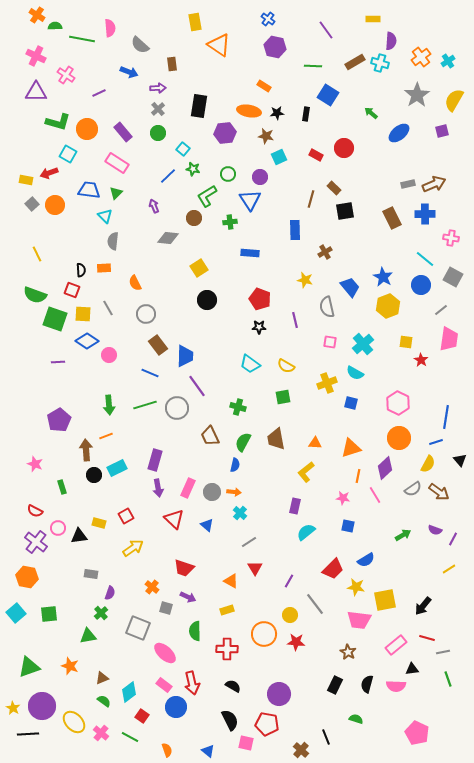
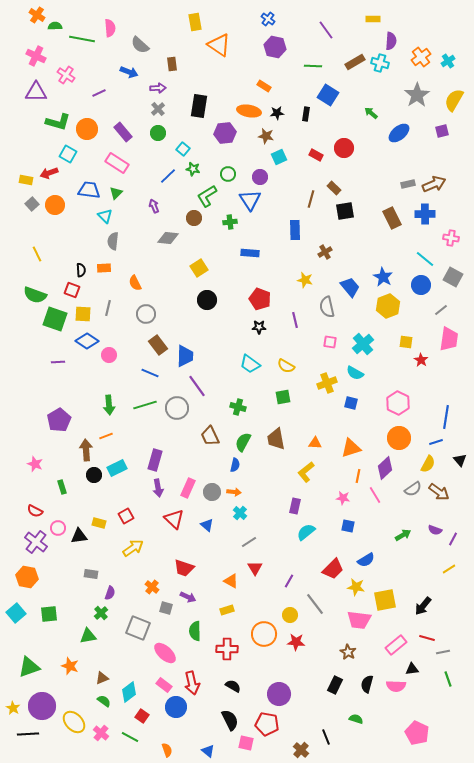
gray line at (108, 308): rotated 42 degrees clockwise
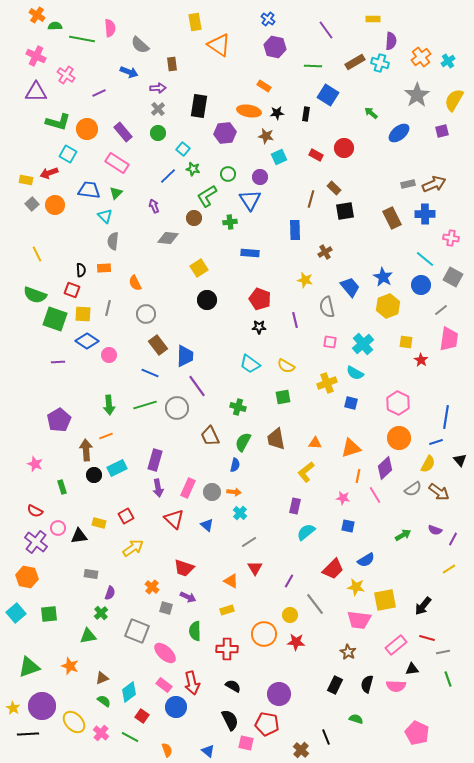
gray square at (138, 628): moved 1 px left, 3 px down
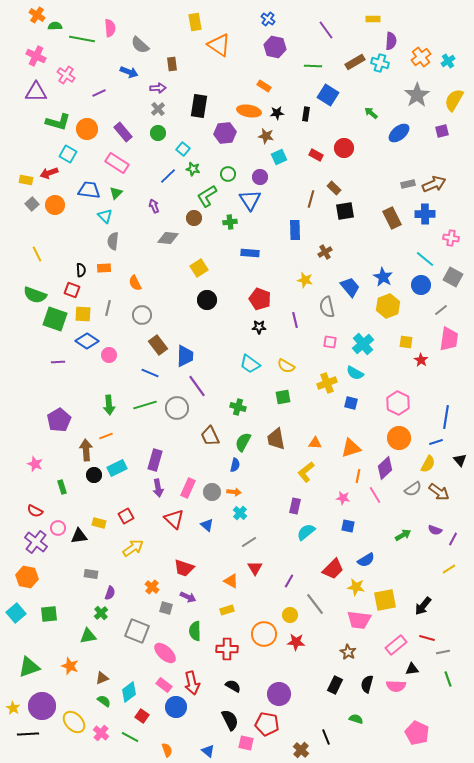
gray circle at (146, 314): moved 4 px left, 1 px down
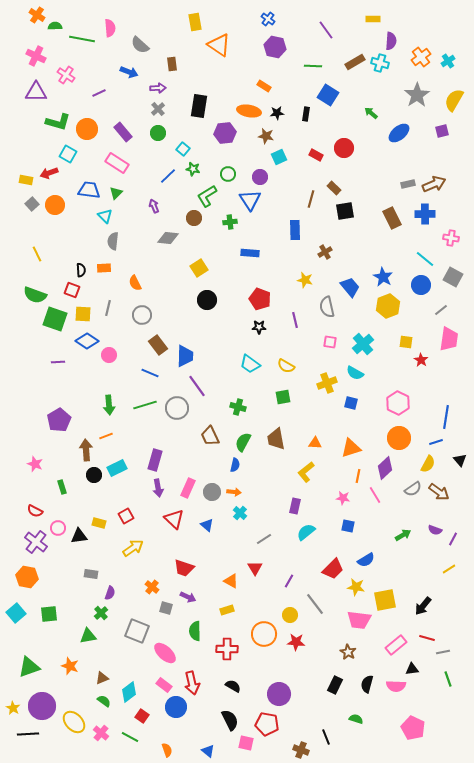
gray line at (249, 542): moved 15 px right, 3 px up
pink pentagon at (417, 733): moved 4 px left, 5 px up
brown cross at (301, 750): rotated 21 degrees counterclockwise
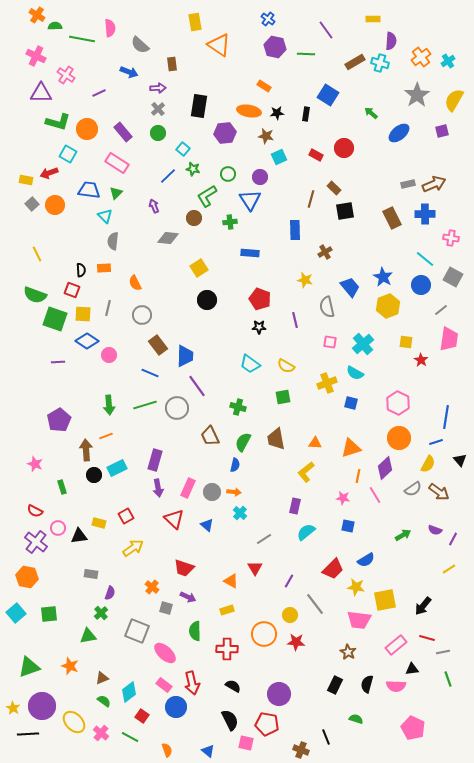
green line at (313, 66): moved 7 px left, 12 px up
purple triangle at (36, 92): moved 5 px right, 1 px down
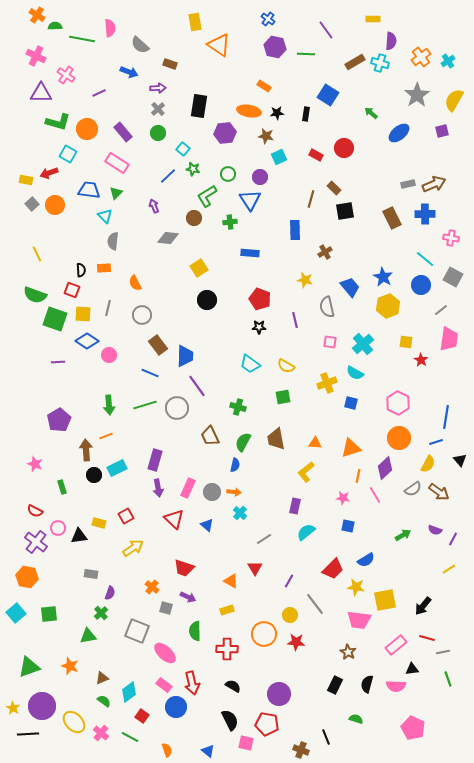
brown rectangle at (172, 64): moved 2 px left; rotated 64 degrees counterclockwise
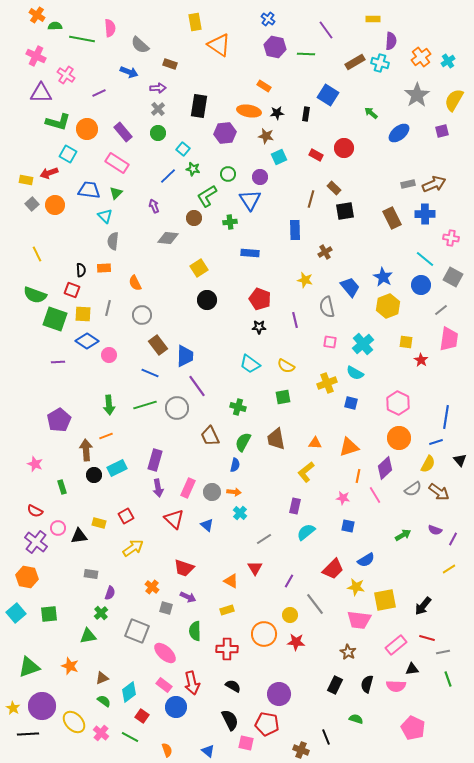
orange triangle at (351, 448): moved 2 px left, 1 px up
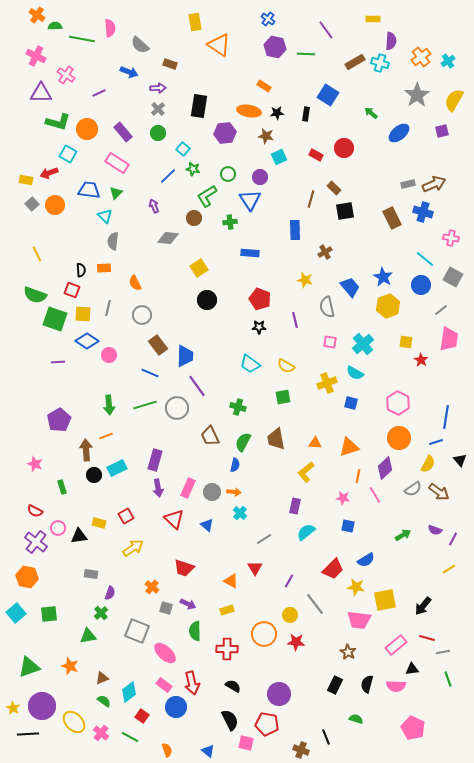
blue cross at (425, 214): moved 2 px left, 2 px up; rotated 18 degrees clockwise
purple arrow at (188, 597): moved 7 px down
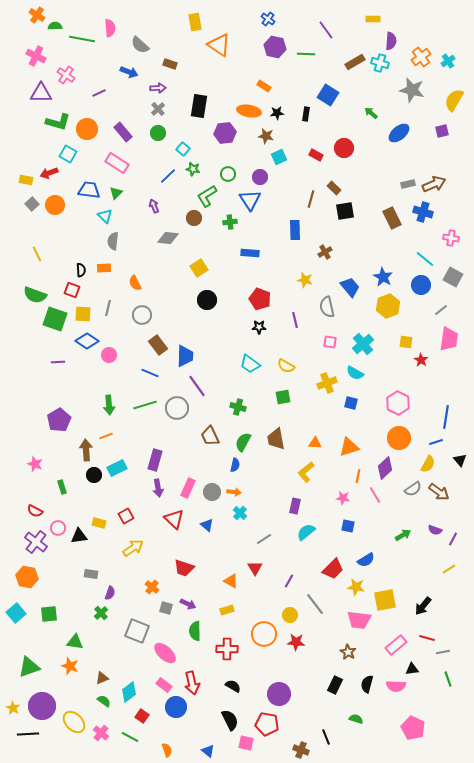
gray star at (417, 95): moved 5 px left, 5 px up; rotated 25 degrees counterclockwise
green triangle at (88, 636): moved 13 px left, 6 px down; rotated 18 degrees clockwise
